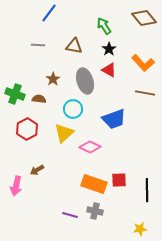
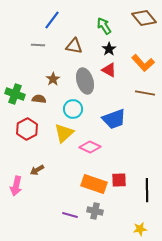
blue line: moved 3 px right, 7 px down
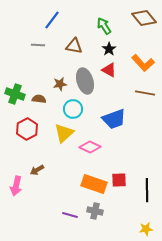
brown star: moved 7 px right, 5 px down; rotated 24 degrees clockwise
yellow star: moved 6 px right
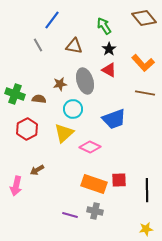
gray line: rotated 56 degrees clockwise
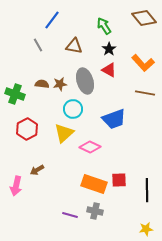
brown semicircle: moved 3 px right, 15 px up
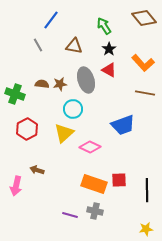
blue line: moved 1 px left
gray ellipse: moved 1 px right, 1 px up
blue trapezoid: moved 9 px right, 6 px down
brown arrow: rotated 48 degrees clockwise
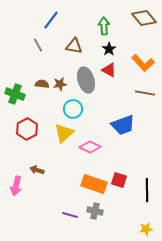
green arrow: rotated 30 degrees clockwise
red square: rotated 21 degrees clockwise
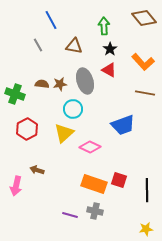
blue line: rotated 66 degrees counterclockwise
black star: moved 1 px right
orange L-shape: moved 1 px up
gray ellipse: moved 1 px left, 1 px down
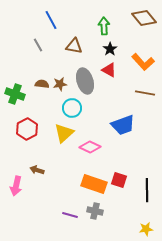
cyan circle: moved 1 px left, 1 px up
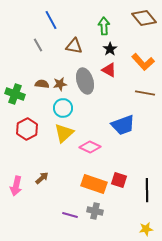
cyan circle: moved 9 px left
brown arrow: moved 5 px right, 8 px down; rotated 120 degrees clockwise
